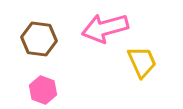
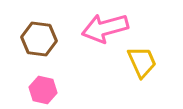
pink hexagon: rotated 8 degrees counterclockwise
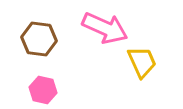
pink arrow: rotated 141 degrees counterclockwise
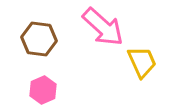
pink arrow: moved 2 px left, 1 px up; rotated 18 degrees clockwise
pink hexagon: rotated 24 degrees clockwise
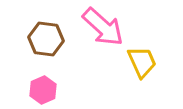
brown hexagon: moved 7 px right
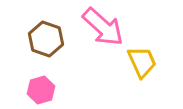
brown hexagon: rotated 12 degrees clockwise
pink hexagon: moved 2 px left; rotated 8 degrees clockwise
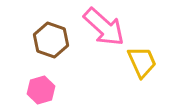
pink arrow: moved 1 px right
brown hexagon: moved 5 px right, 1 px down
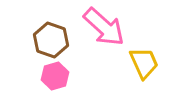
yellow trapezoid: moved 2 px right, 1 px down
pink hexagon: moved 14 px right, 14 px up
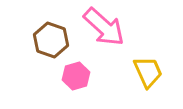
yellow trapezoid: moved 4 px right, 9 px down
pink hexagon: moved 21 px right
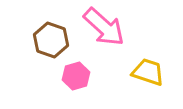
yellow trapezoid: rotated 48 degrees counterclockwise
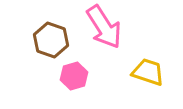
pink arrow: rotated 15 degrees clockwise
pink hexagon: moved 2 px left
